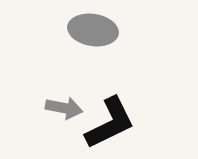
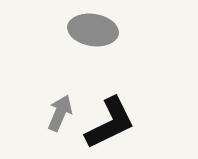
gray arrow: moved 4 px left, 5 px down; rotated 78 degrees counterclockwise
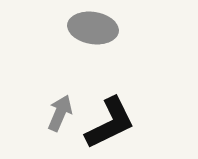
gray ellipse: moved 2 px up
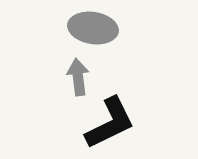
gray arrow: moved 18 px right, 36 px up; rotated 30 degrees counterclockwise
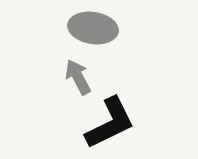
gray arrow: rotated 21 degrees counterclockwise
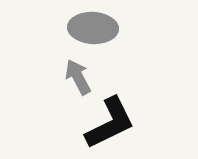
gray ellipse: rotated 6 degrees counterclockwise
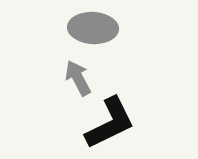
gray arrow: moved 1 px down
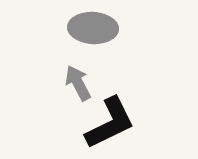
gray arrow: moved 5 px down
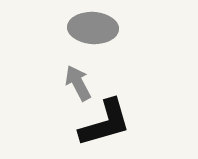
black L-shape: moved 5 px left; rotated 10 degrees clockwise
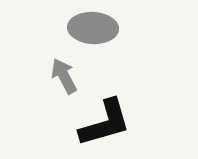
gray arrow: moved 14 px left, 7 px up
